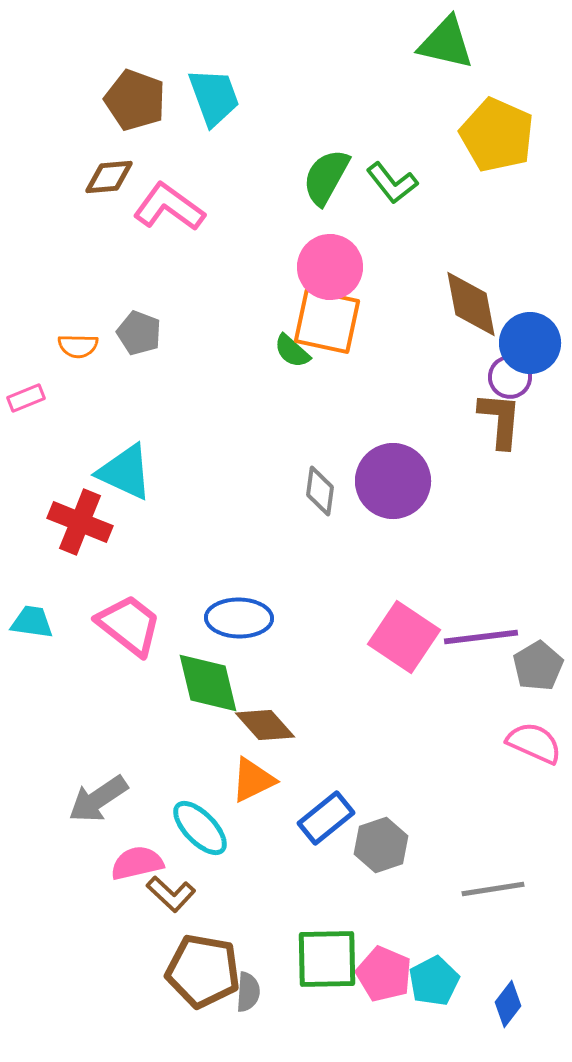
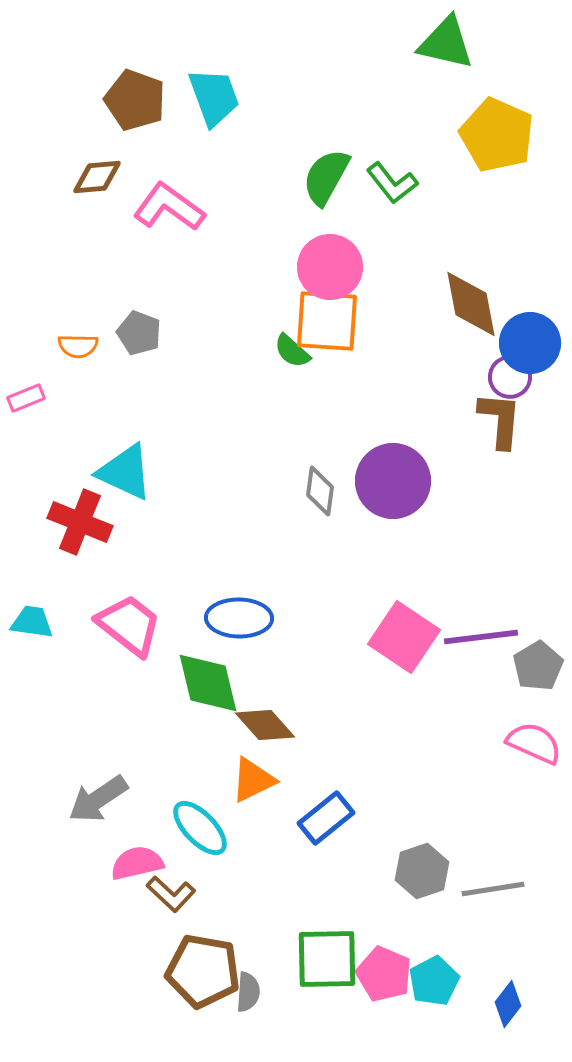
brown diamond at (109, 177): moved 12 px left
orange square at (327, 321): rotated 8 degrees counterclockwise
gray hexagon at (381, 845): moved 41 px right, 26 px down
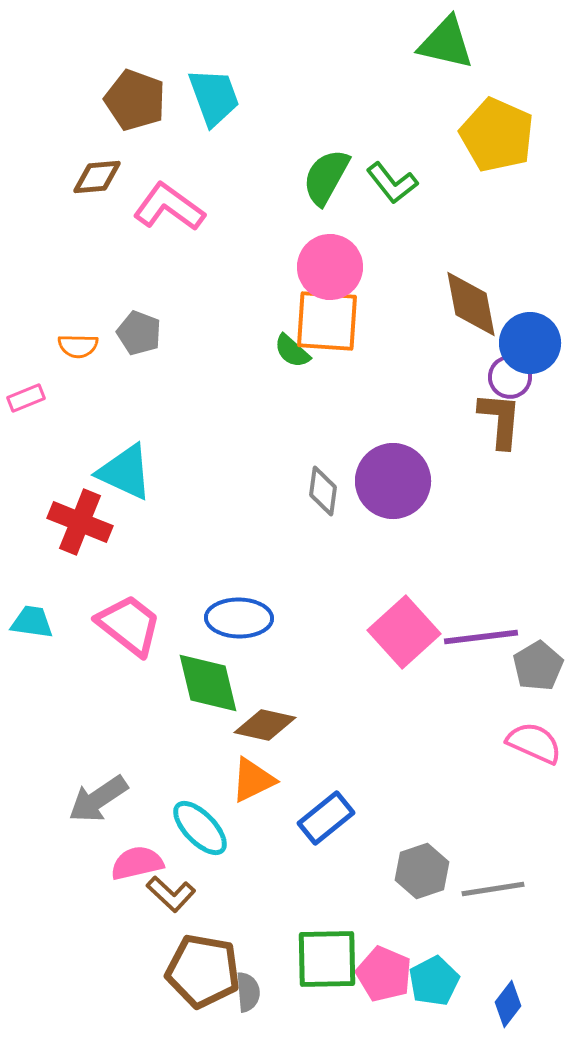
gray diamond at (320, 491): moved 3 px right
pink square at (404, 637): moved 5 px up; rotated 14 degrees clockwise
brown diamond at (265, 725): rotated 36 degrees counterclockwise
gray semicircle at (248, 992): rotated 9 degrees counterclockwise
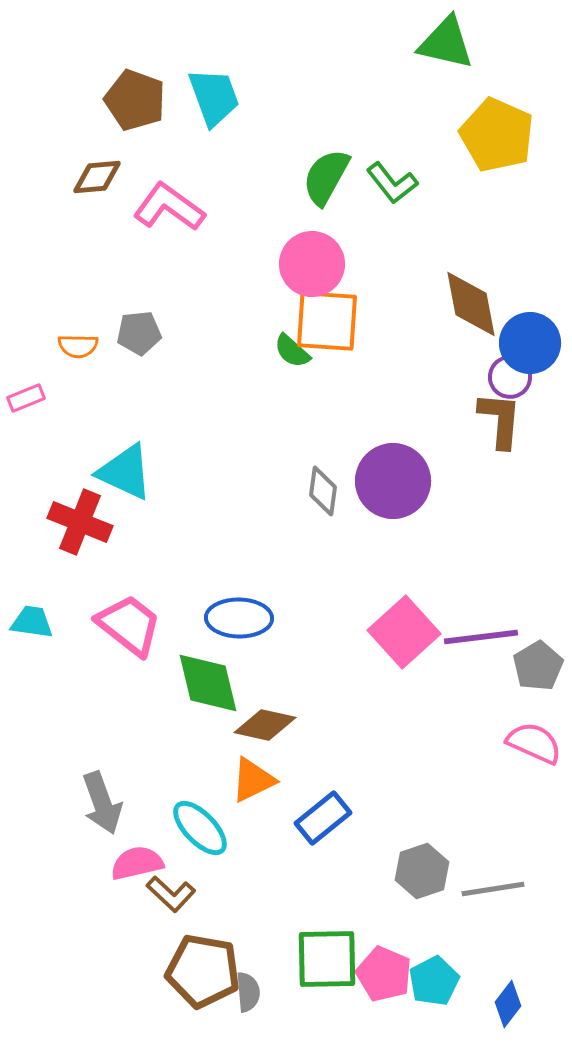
pink circle at (330, 267): moved 18 px left, 3 px up
gray pentagon at (139, 333): rotated 27 degrees counterclockwise
gray arrow at (98, 799): moved 4 px right, 4 px down; rotated 76 degrees counterclockwise
blue rectangle at (326, 818): moved 3 px left
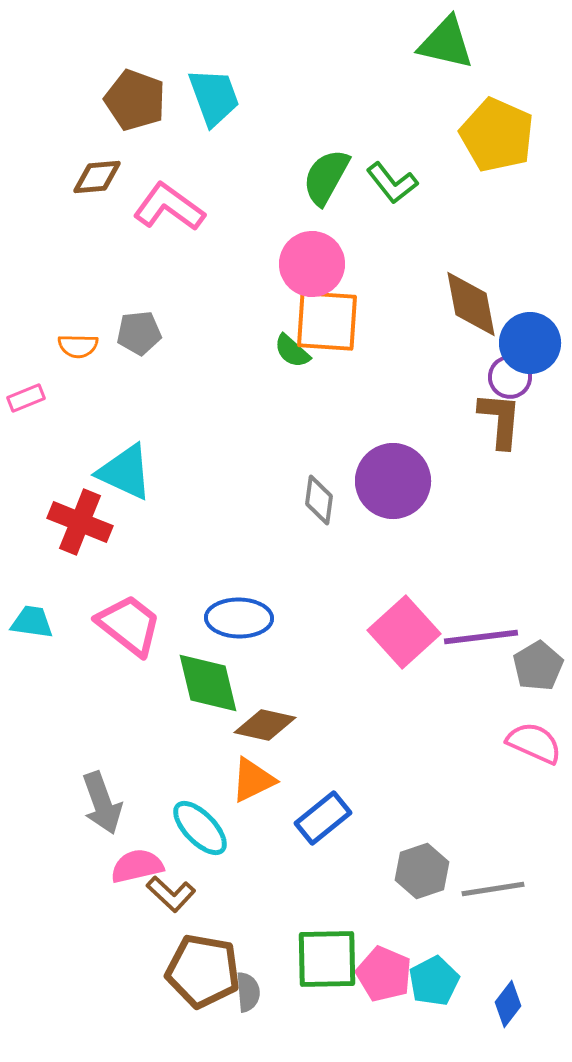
gray diamond at (323, 491): moved 4 px left, 9 px down
pink semicircle at (137, 863): moved 3 px down
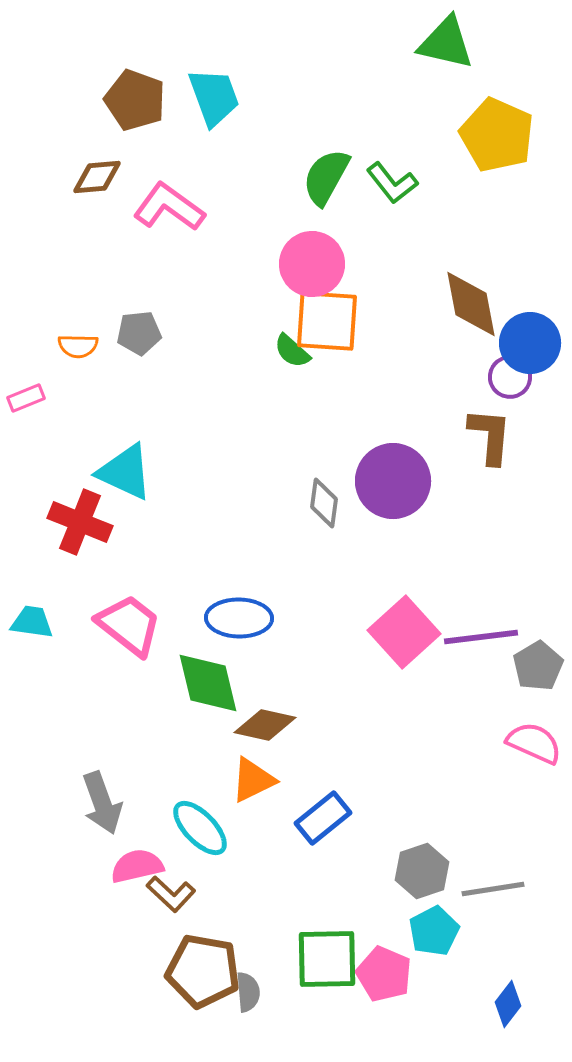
brown L-shape at (500, 420): moved 10 px left, 16 px down
gray diamond at (319, 500): moved 5 px right, 3 px down
cyan pentagon at (434, 981): moved 50 px up
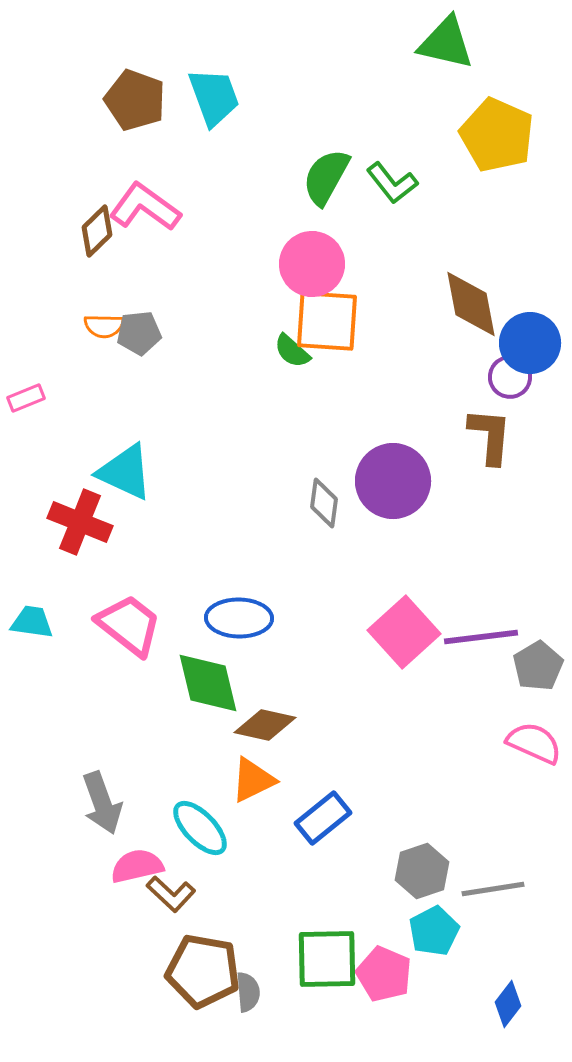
brown diamond at (97, 177): moved 54 px down; rotated 39 degrees counterclockwise
pink L-shape at (169, 207): moved 24 px left
orange semicircle at (78, 346): moved 26 px right, 20 px up
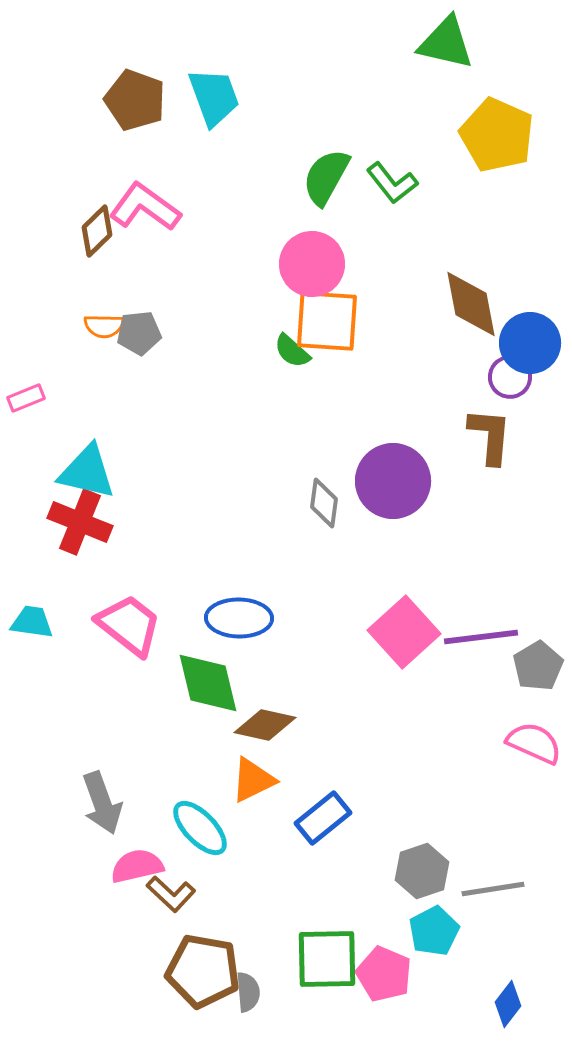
cyan triangle at (125, 472): moved 38 px left; rotated 12 degrees counterclockwise
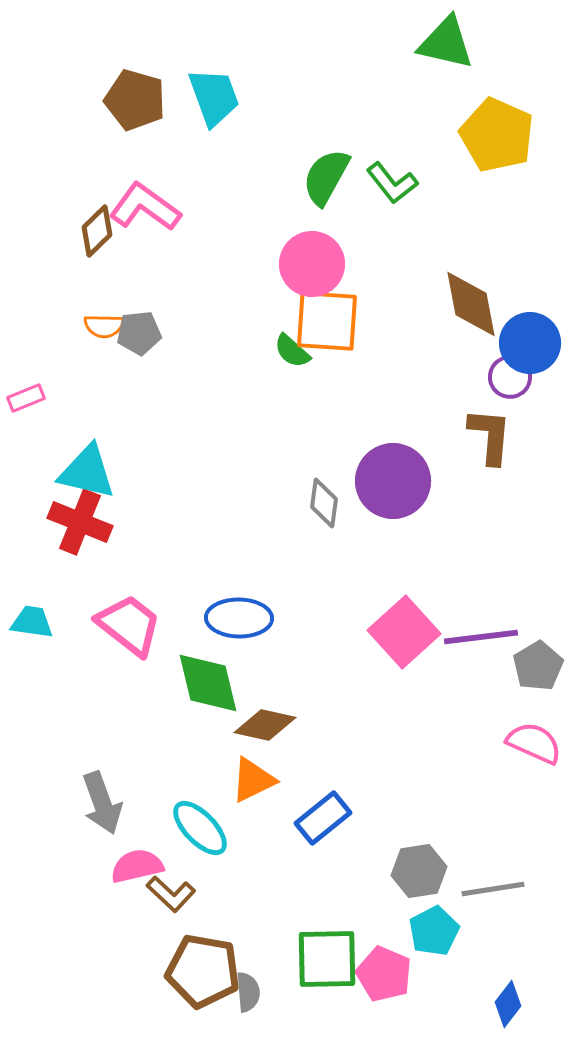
brown pentagon at (135, 100): rotated 4 degrees counterclockwise
gray hexagon at (422, 871): moved 3 px left; rotated 10 degrees clockwise
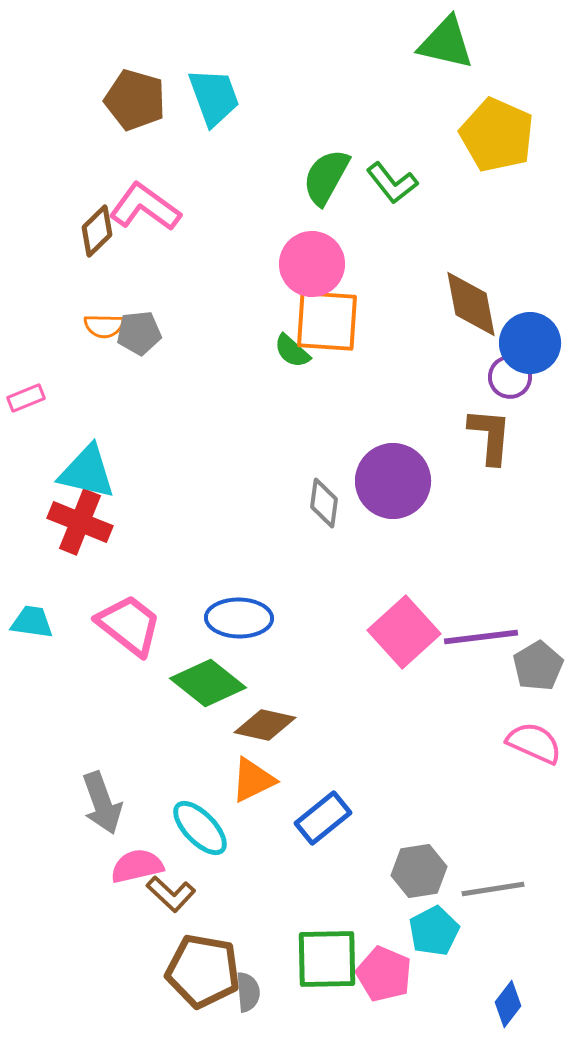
green diamond at (208, 683): rotated 38 degrees counterclockwise
